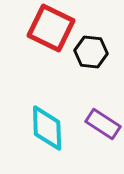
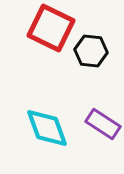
black hexagon: moved 1 px up
cyan diamond: rotated 18 degrees counterclockwise
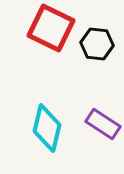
black hexagon: moved 6 px right, 7 px up
cyan diamond: rotated 33 degrees clockwise
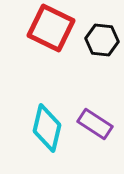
black hexagon: moved 5 px right, 4 px up
purple rectangle: moved 8 px left
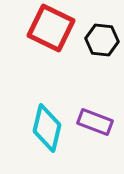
purple rectangle: moved 2 px up; rotated 12 degrees counterclockwise
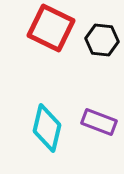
purple rectangle: moved 4 px right
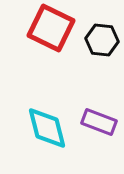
cyan diamond: rotated 27 degrees counterclockwise
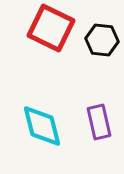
purple rectangle: rotated 56 degrees clockwise
cyan diamond: moved 5 px left, 2 px up
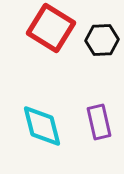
red square: rotated 6 degrees clockwise
black hexagon: rotated 8 degrees counterclockwise
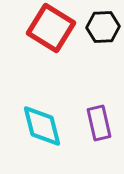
black hexagon: moved 1 px right, 13 px up
purple rectangle: moved 1 px down
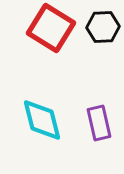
cyan diamond: moved 6 px up
